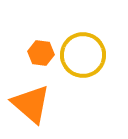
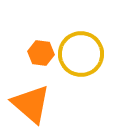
yellow circle: moved 2 px left, 1 px up
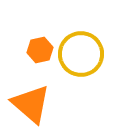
orange hexagon: moved 1 px left, 3 px up; rotated 20 degrees counterclockwise
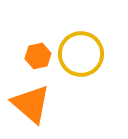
orange hexagon: moved 2 px left, 6 px down
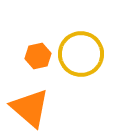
orange triangle: moved 1 px left, 4 px down
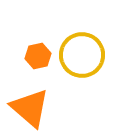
yellow circle: moved 1 px right, 1 px down
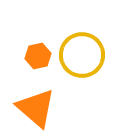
orange triangle: moved 6 px right
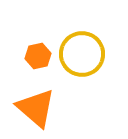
yellow circle: moved 1 px up
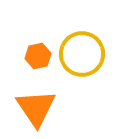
orange triangle: rotated 15 degrees clockwise
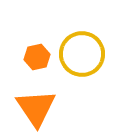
orange hexagon: moved 1 px left, 1 px down
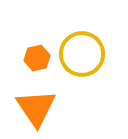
orange hexagon: moved 1 px down
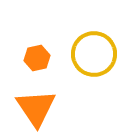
yellow circle: moved 12 px right
